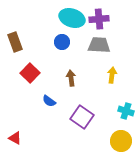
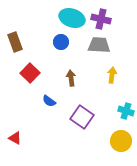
purple cross: moved 2 px right; rotated 18 degrees clockwise
blue circle: moved 1 px left
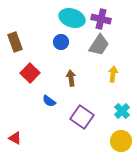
gray trapezoid: rotated 120 degrees clockwise
yellow arrow: moved 1 px right, 1 px up
cyan cross: moved 4 px left; rotated 28 degrees clockwise
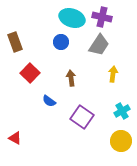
purple cross: moved 1 px right, 2 px up
cyan cross: rotated 14 degrees clockwise
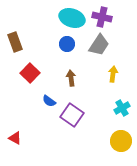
blue circle: moved 6 px right, 2 px down
cyan cross: moved 3 px up
purple square: moved 10 px left, 2 px up
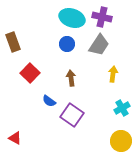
brown rectangle: moved 2 px left
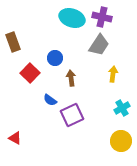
blue circle: moved 12 px left, 14 px down
blue semicircle: moved 1 px right, 1 px up
purple square: rotated 30 degrees clockwise
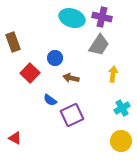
brown arrow: rotated 70 degrees counterclockwise
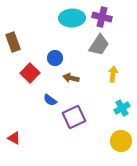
cyan ellipse: rotated 20 degrees counterclockwise
purple square: moved 2 px right, 2 px down
red triangle: moved 1 px left
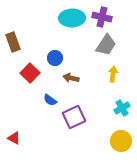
gray trapezoid: moved 7 px right
